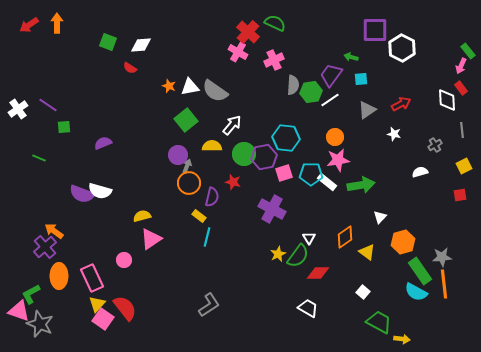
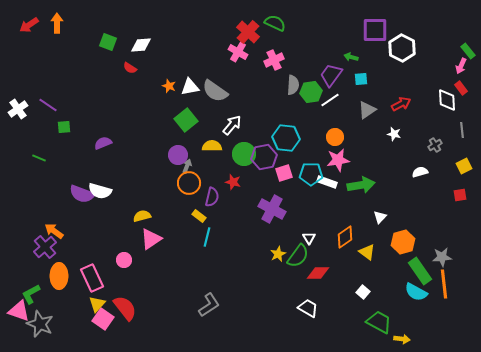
white rectangle at (327, 182): rotated 18 degrees counterclockwise
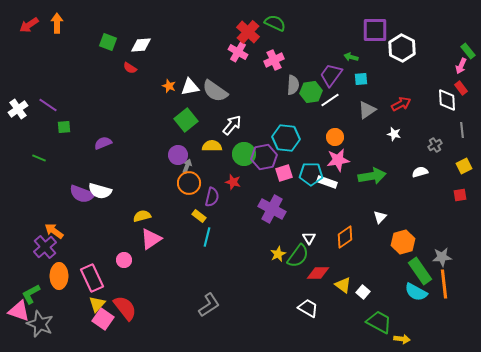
green arrow at (361, 185): moved 11 px right, 9 px up
yellow triangle at (367, 252): moved 24 px left, 33 px down
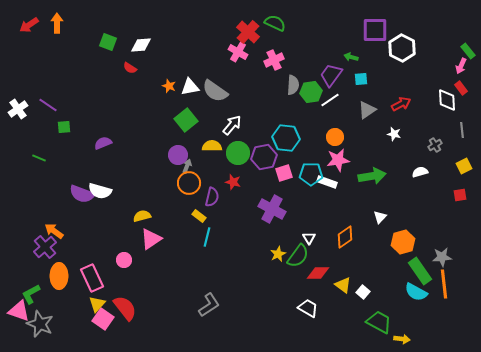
green circle at (244, 154): moved 6 px left, 1 px up
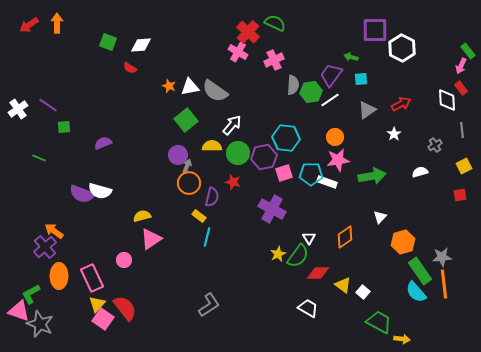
white star at (394, 134): rotated 24 degrees clockwise
cyan semicircle at (416, 292): rotated 20 degrees clockwise
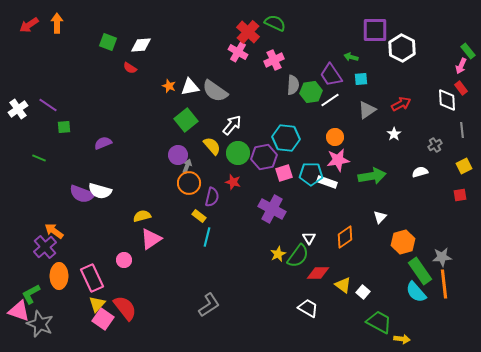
purple trapezoid at (331, 75): rotated 70 degrees counterclockwise
yellow semicircle at (212, 146): rotated 48 degrees clockwise
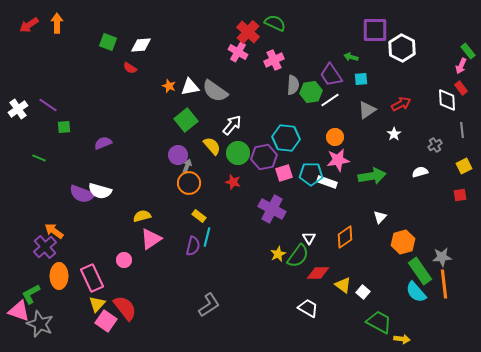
purple semicircle at (212, 197): moved 19 px left, 49 px down
pink square at (103, 319): moved 3 px right, 2 px down
